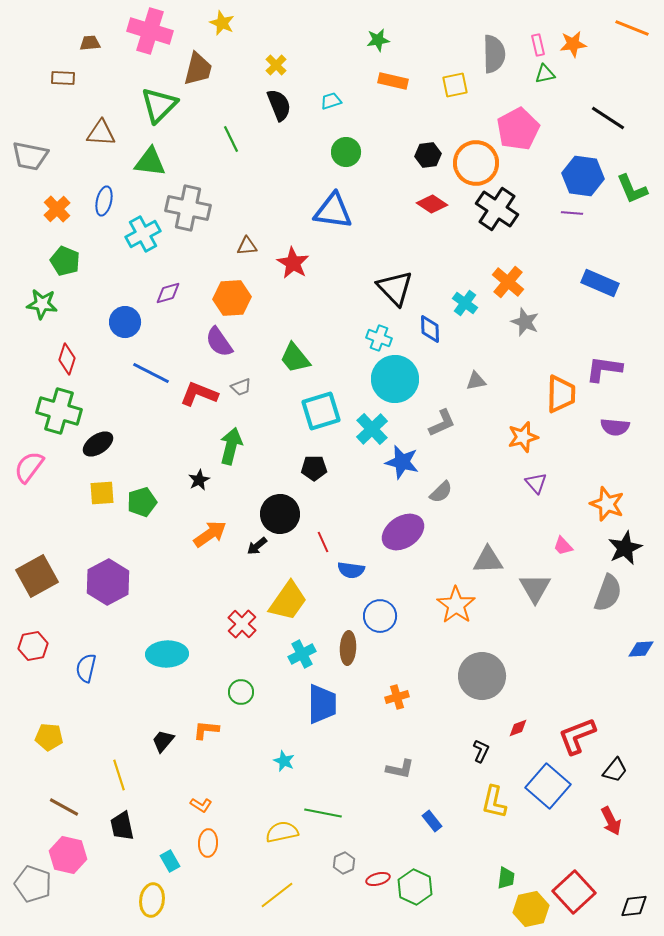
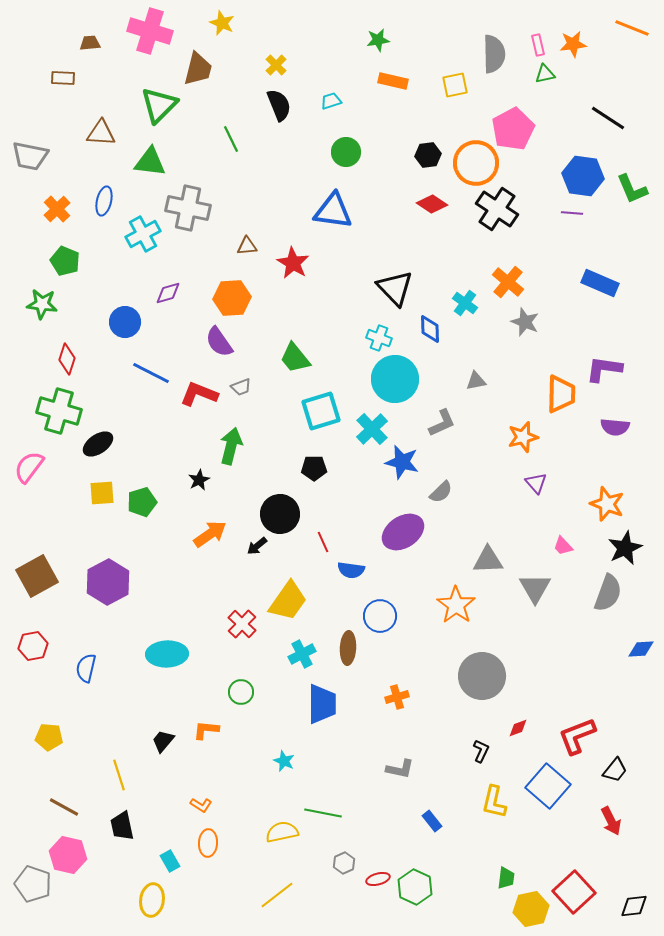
pink pentagon at (518, 129): moved 5 px left
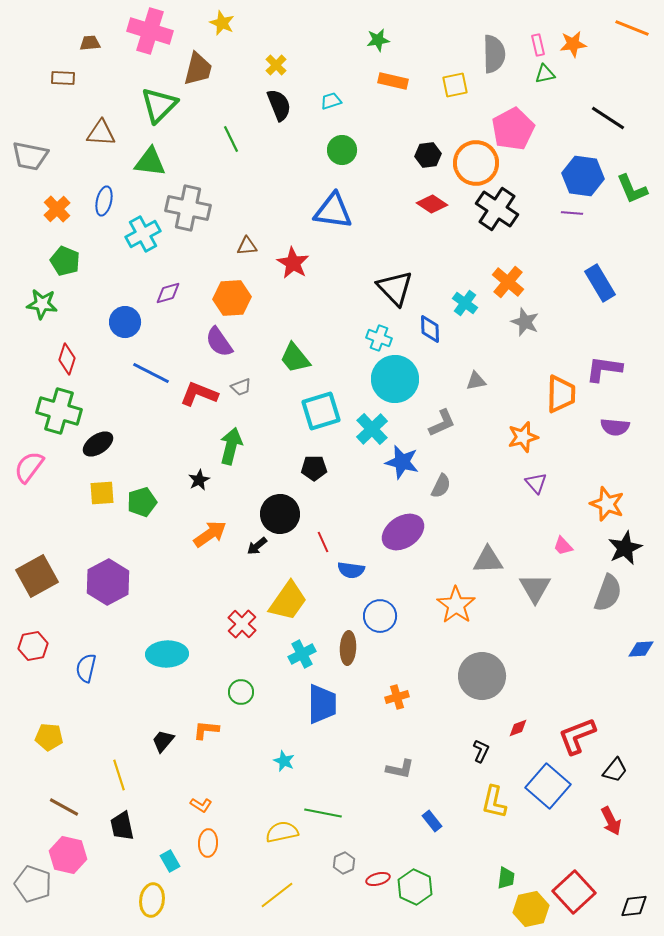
green circle at (346, 152): moved 4 px left, 2 px up
blue rectangle at (600, 283): rotated 36 degrees clockwise
gray semicircle at (441, 492): moved 6 px up; rotated 20 degrees counterclockwise
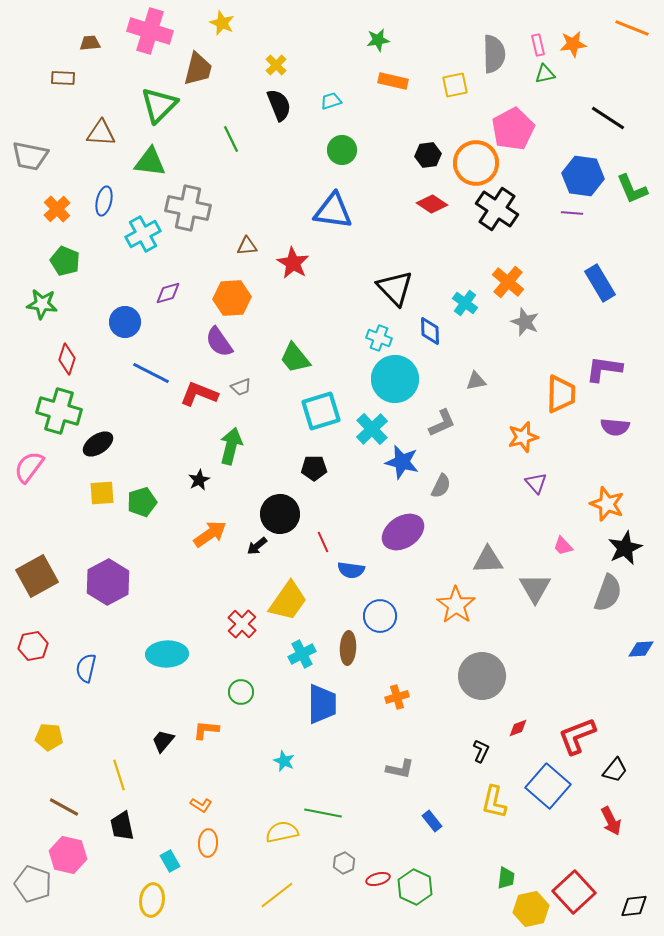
blue diamond at (430, 329): moved 2 px down
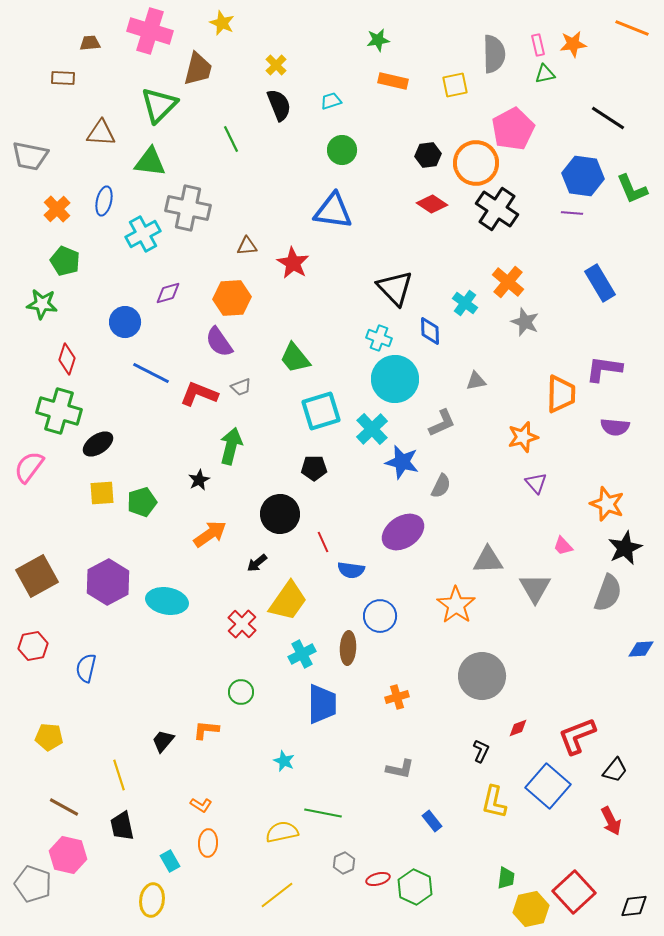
black arrow at (257, 546): moved 17 px down
cyan ellipse at (167, 654): moved 53 px up; rotated 12 degrees clockwise
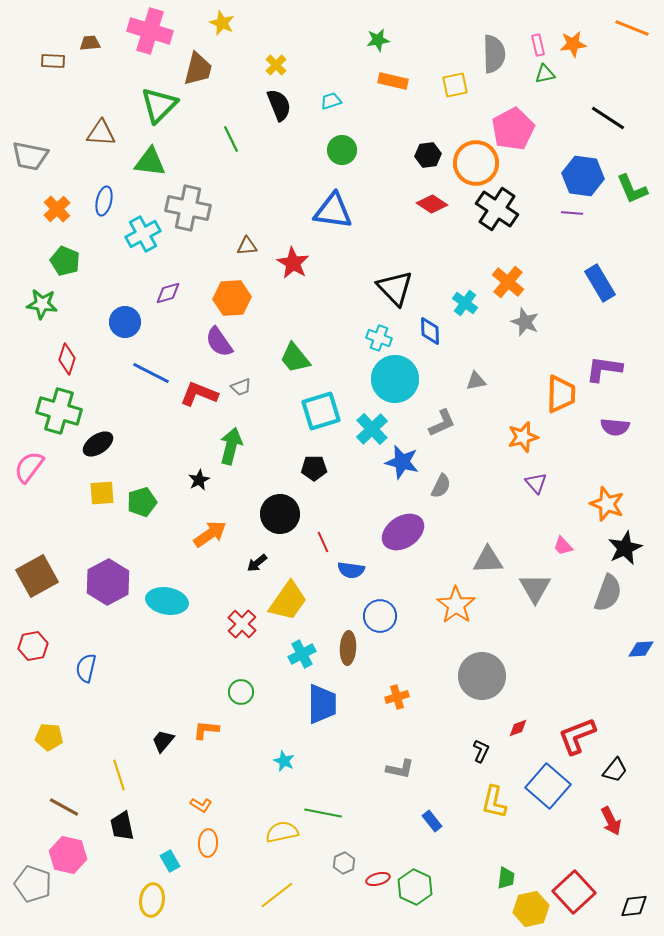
brown rectangle at (63, 78): moved 10 px left, 17 px up
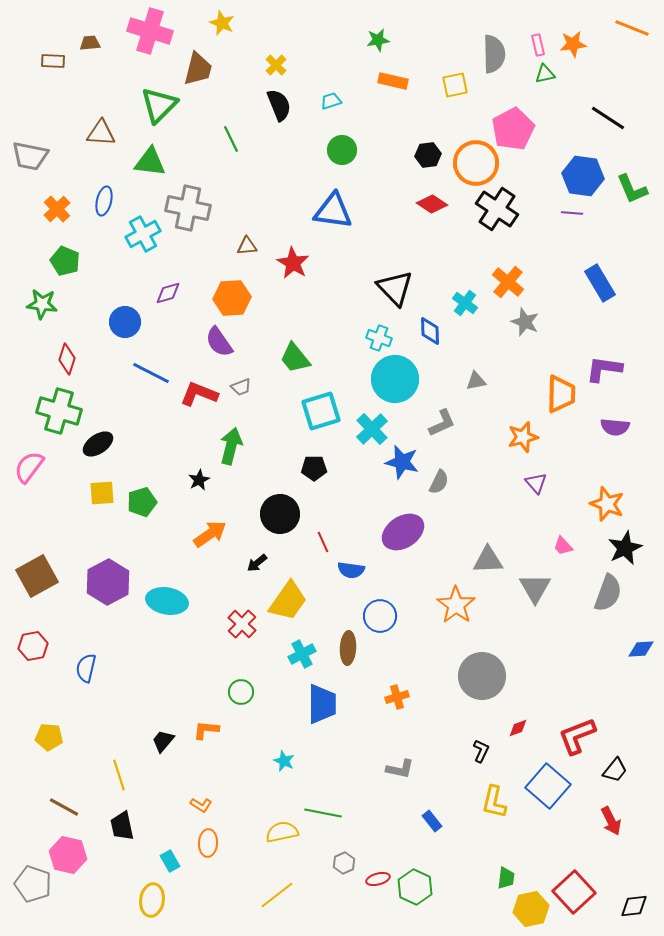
gray semicircle at (441, 486): moved 2 px left, 4 px up
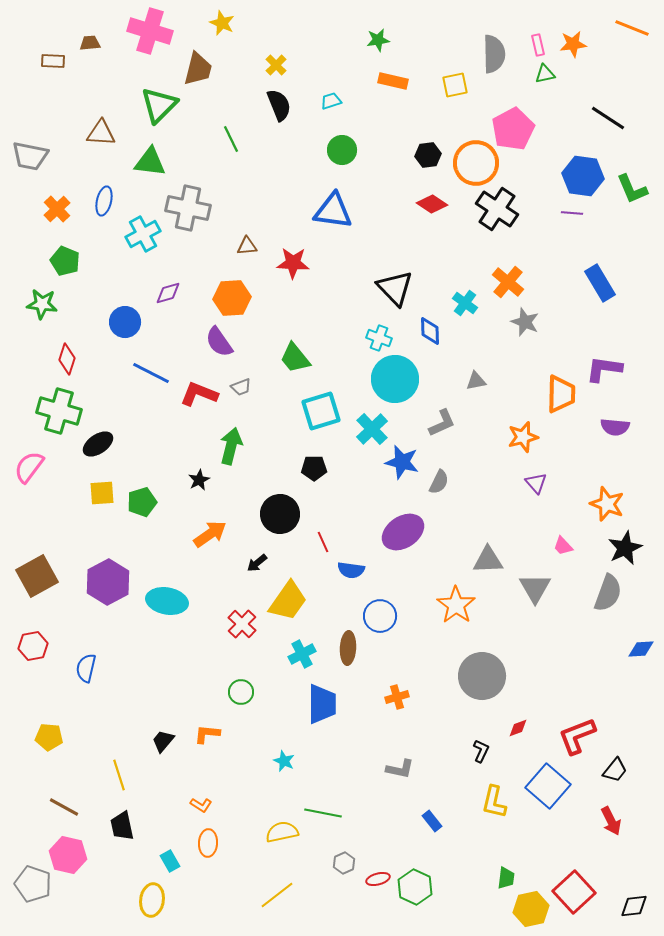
red star at (293, 263): rotated 28 degrees counterclockwise
orange L-shape at (206, 730): moved 1 px right, 4 px down
